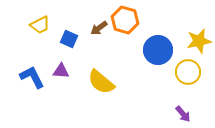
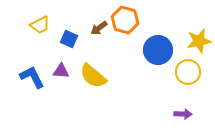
yellow semicircle: moved 8 px left, 6 px up
purple arrow: rotated 48 degrees counterclockwise
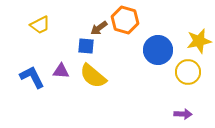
blue square: moved 17 px right, 7 px down; rotated 18 degrees counterclockwise
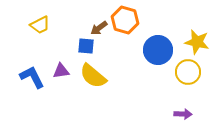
yellow star: moved 2 px left, 1 px down; rotated 25 degrees clockwise
purple triangle: rotated 12 degrees counterclockwise
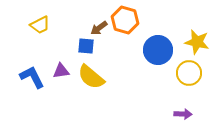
yellow circle: moved 1 px right, 1 px down
yellow semicircle: moved 2 px left, 1 px down
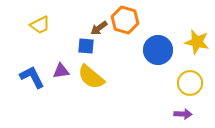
yellow circle: moved 1 px right, 10 px down
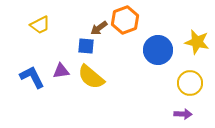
orange hexagon: rotated 24 degrees clockwise
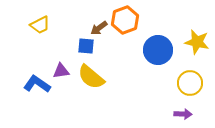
blue L-shape: moved 5 px right, 7 px down; rotated 28 degrees counterclockwise
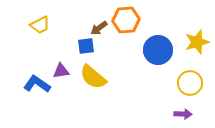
orange hexagon: moved 1 px right; rotated 16 degrees clockwise
yellow star: rotated 30 degrees counterclockwise
blue square: rotated 12 degrees counterclockwise
yellow semicircle: moved 2 px right
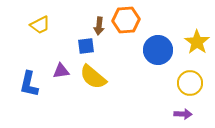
brown arrow: moved 2 px up; rotated 48 degrees counterclockwise
yellow star: rotated 20 degrees counterclockwise
blue L-shape: moved 8 px left; rotated 112 degrees counterclockwise
